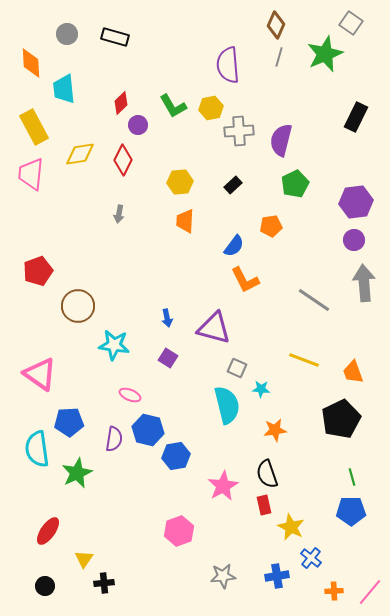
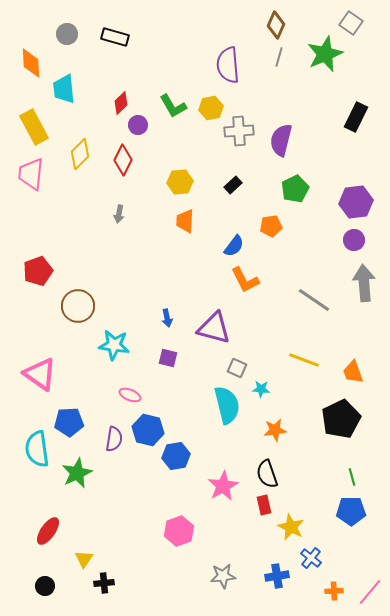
yellow diamond at (80, 154): rotated 36 degrees counterclockwise
green pentagon at (295, 184): moved 5 px down
purple square at (168, 358): rotated 18 degrees counterclockwise
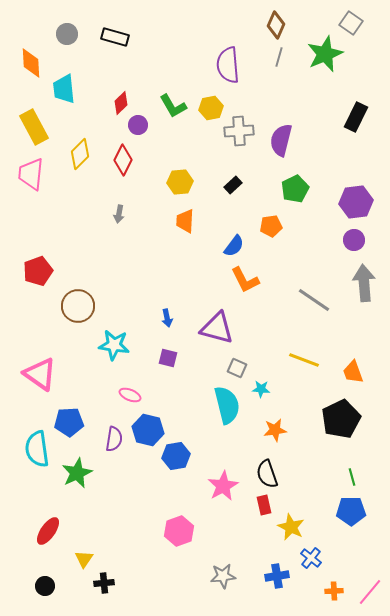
purple triangle at (214, 328): moved 3 px right
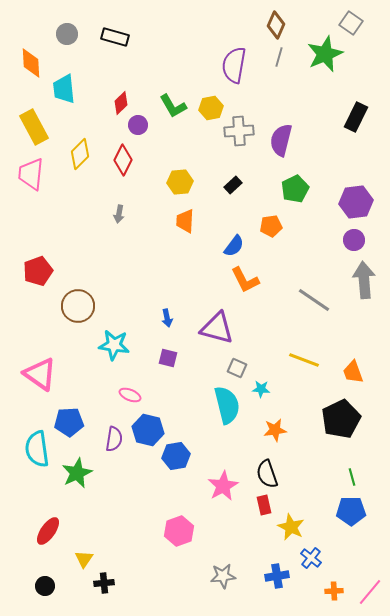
purple semicircle at (228, 65): moved 6 px right; rotated 15 degrees clockwise
gray arrow at (364, 283): moved 3 px up
